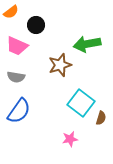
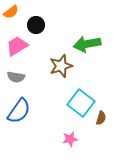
pink trapezoid: rotated 125 degrees clockwise
brown star: moved 1 px right, 1 px down
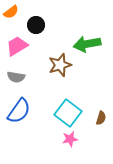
brown star: moved 1 px left, 1 px up
cyan square: moved 13 px left, 10 px down
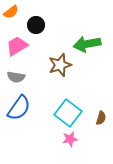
blue semicircle: moved 3 px up
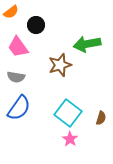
pink trapezoid: moved 1 px right, 1 px down; rotated 95 degrees counterclockwise
pink star: rotated 28 degrees counterclockwise
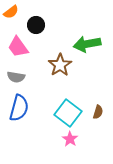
brown star: rotated 15 degrees counterclockwise
blue semicircle: rotated 20 degrees counterclockwise
brown semicircle: moved 3 px left, 6 px up
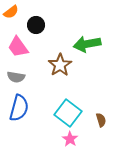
brown semicircle: moved 3 px right, 8 px down; rotated 32 degrees counterclockwise
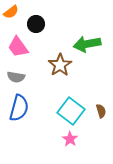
black circle: moved 1 px up
cyan square: moved 3 px right, 2 px up
brown semicircle: moved 9 px up
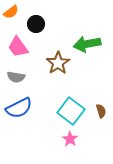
brown star: moved 2 px left, 2 px up
blue semicircle: rotated 48 degrees clockwise
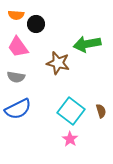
orange semicircle: moved 5 px right, 3 px down; rotated 42 degrees clockwise
brown star: rotated 25 degrees counterclockwise
blue semicircle: moved 1 px left, 1 px down
